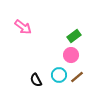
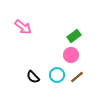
cyan circle: moved 2 px left
black semicircle: moved 3 px left, 3 px up; rotated 16 degrees counterclockwise
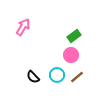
pink arrow: rotated 96 degrees counterclockwise
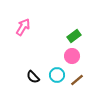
pink circle: moved 1 px right, 1 px down
brown line: moved 3 px down
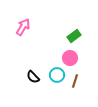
pink circle: moved 2 px left, 2 px down
brown line: moved 2 px left, 1 px down; rotated 32 degrees counterclockwise
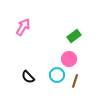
pink circle: moved 1 px left, 1 px down
black semicircle: moved 5 px left
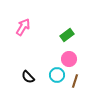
green rectangle: moved 7 px left, 1 px up
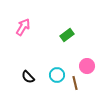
pink circle: moved 18 px right, 7 px down
brown line: moved 2 px down; rotated 32 degrees counterclockwise
